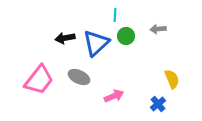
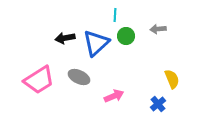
pink trapezoid: rotated 20 degrees clockwise
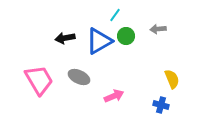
cyan line: rotated 32 degrees clockwise
blue triangle: moved 3 px right, 2 px up; rotated 12 degrees clockwise
pink trapezoid: rotated 88 degrees counterclockwise
blue cross: moved 3 px right, 1 px down; rotated 35 degrees counterclockwise
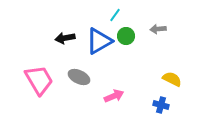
yellow semicircle: rotated 42 degrees counterclockwise
